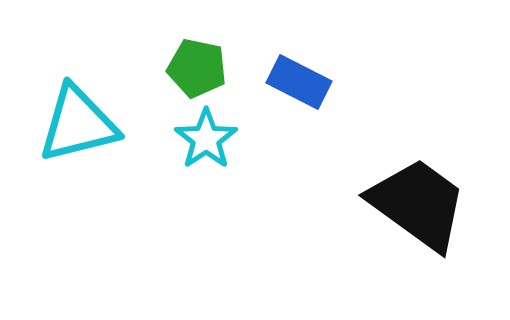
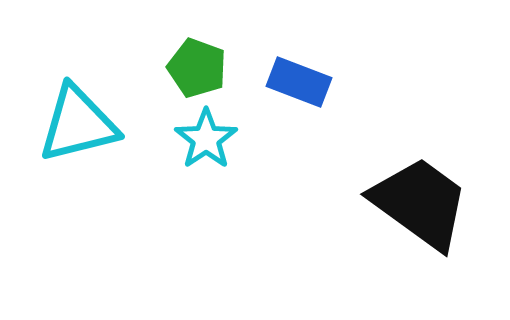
green pentagon: rotated 8 degrees clockwise
blue rectangle: rotated 6 degrees counterclockwise
black trapezoid: moved 2 px right, 1 px up
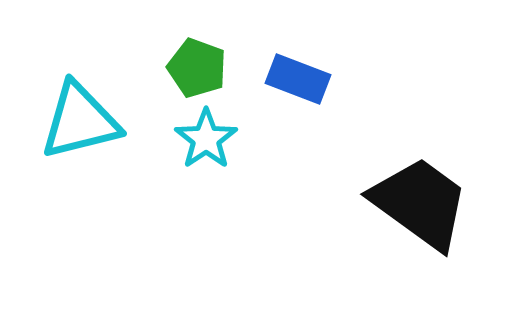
blue rectangle: moved 1 px left, 3 px up
cyan triangle: moved 2 px right, 3 px up
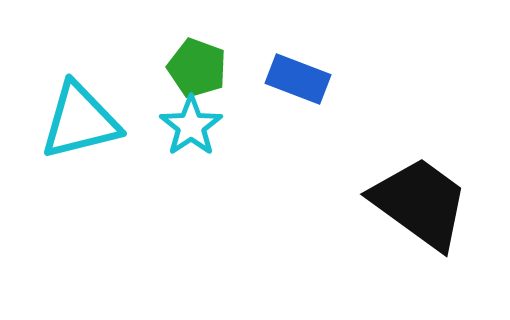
cyan star: moved 15 px left, 13 px up
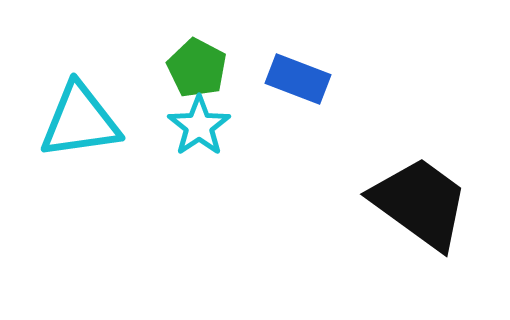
green pentagon: rotated 8 degrees clockwise
cyan triangle: rotated 6 degrees clockwise
cyan star: moved 8 px right
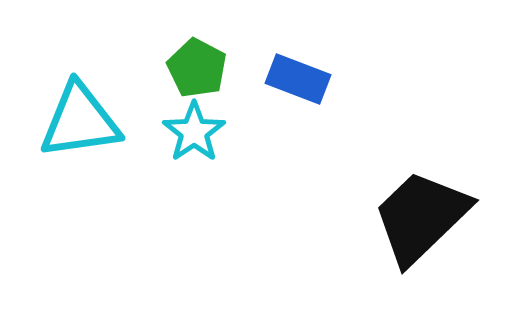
cyan star: moved 5 px left, 6 px down
black trapezoid: moved 1 px right, 14 px down; rotated 80 degrees counterclockwise
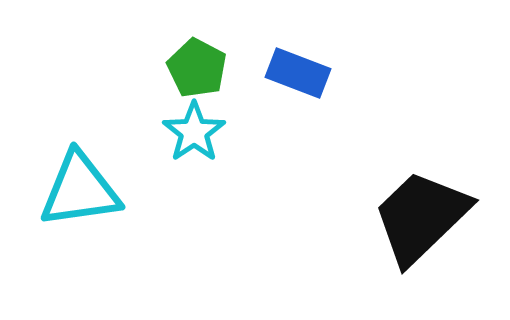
blue rectangle: moved 6 px up
cyan triangle: moved 69 px down
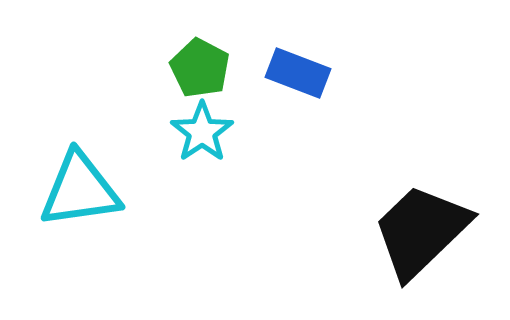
green pentagon: moved 3 px right
cyan star: moved 8 px right
black trapezoid: moved 14 px down
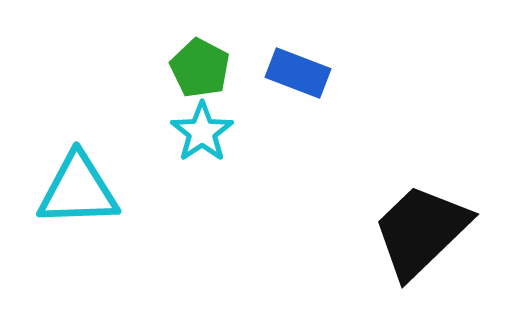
cyan triangle: moved 2 px left; rotated 6 degrees clockwise
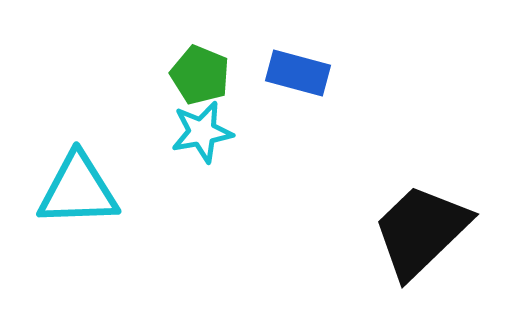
green pentagon: moved 7 px down; rotated 6 degrees counterclockwise
blue rectangle: rotated 6 degrees counterclockwise
cyan star: rotated 24 degrees clockwise
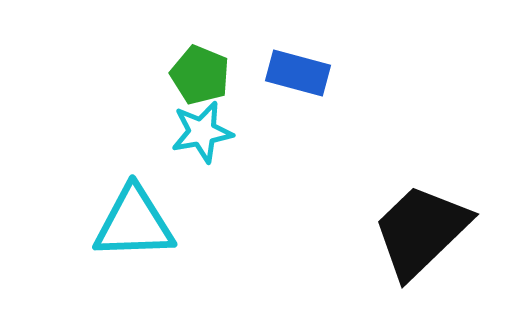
cyan triangle: moved 56 px right, 33 px down
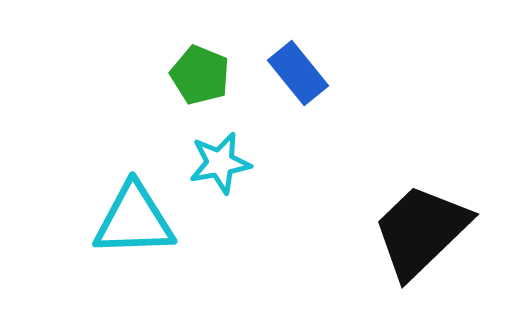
blue rectangle: rotated 36 degrees clockwise
cyan star: moved 18 px right, 31 px down
cyan triangle: moved 3 px up
